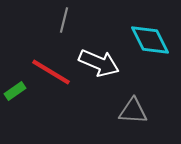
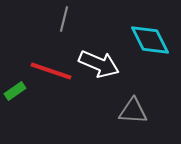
gray line: moved 1 px up
white arrow: moved 1 px down
red line: moved 1 px up; rotated 12 degrees counterclockwise
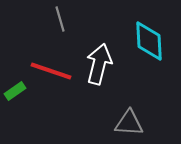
gray line: moved 4 px left; rotated 30 degrees counterclockwise
cyan diamond: moved 1 px left, 1 px down; rotated 24 degrees clockwise
white arrow: rotated 99 degrees counterclockwise
gray triangle: moved 4 px left, 12 px down
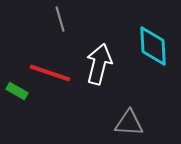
cyan diamond: moved 4 px right, 5 px down
red line: moved 1 px left, 2 px down
green rectangle: moved 2 px right; rotated 65 degrees clockwise
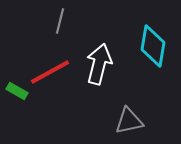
gray line: moved 2 px down; rotated 30 degrees clockwise
cyan diamond: rotated 12 degrees clockwise
red line: moved 1 px up; rotated 48 degrees counterclockwise
gray triangle: moved 2 px up; rotated 16 degrees counterclockwise
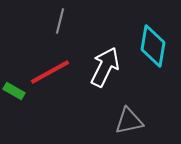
white arrow: moved 6 px right, 3 px down; rotated 12 degrees clockwise
green rectangle: moved 3 px left
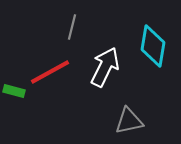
gray line: moved 12 px right, 6 px down
green rectangle: rotated 15 degrees counterclockwise
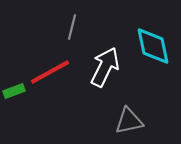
cyan diamond: rotated 21 degrees counterclockwise
green rectangle: rotated 35 degrees counterclockwise
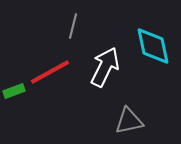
gray line: moved 1 px right, 1 px up
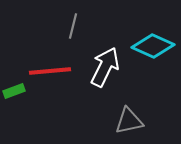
cyan diamond: rotated 54 degrees counterclockwise
red line: moved 1 px up; rotated 24 degrees clockwise
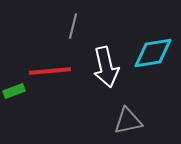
cyan diamond: moved 7 px down; rotated 33 degrees counterclockwise
white arrow: moved 1 px right; rotated 141 degrees clockwise
gray triangle: moved 1 px left
